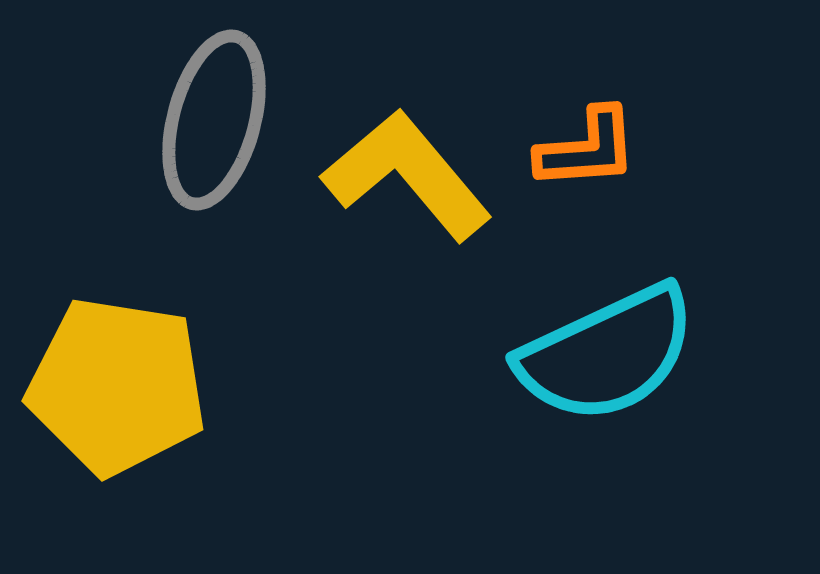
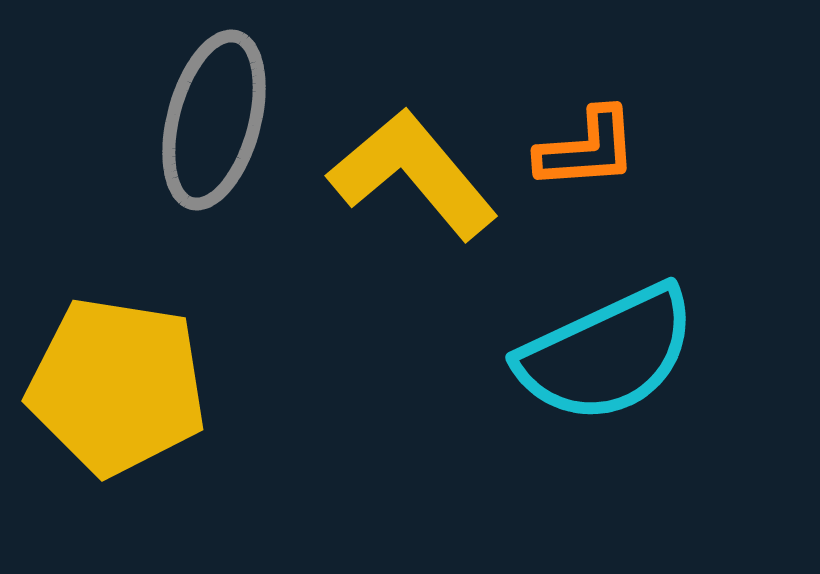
yellow L-shape: moved 6 px right, 1 px up
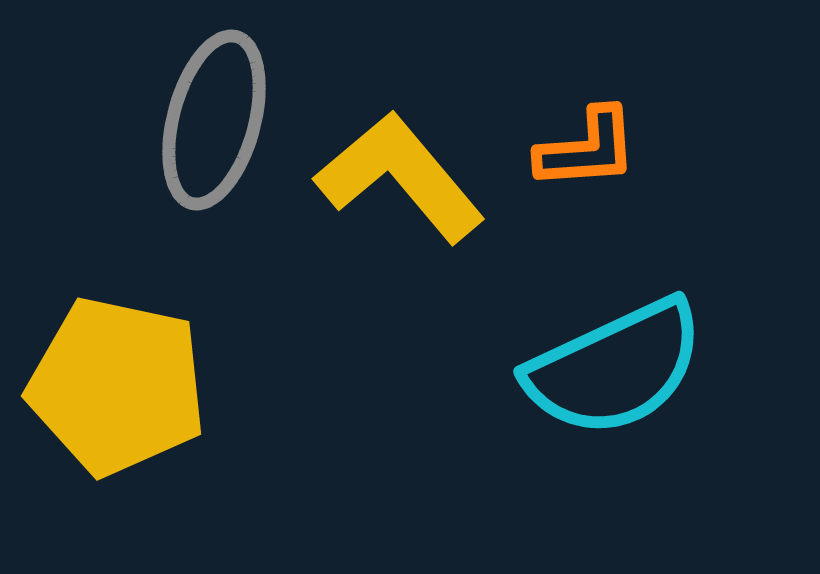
yellow L-shape: moved 13 px left, 3 px down
cyan semicircle: moved 8 px right, 14 px down
yellow pentagon: rotated 3 degrees clockwise
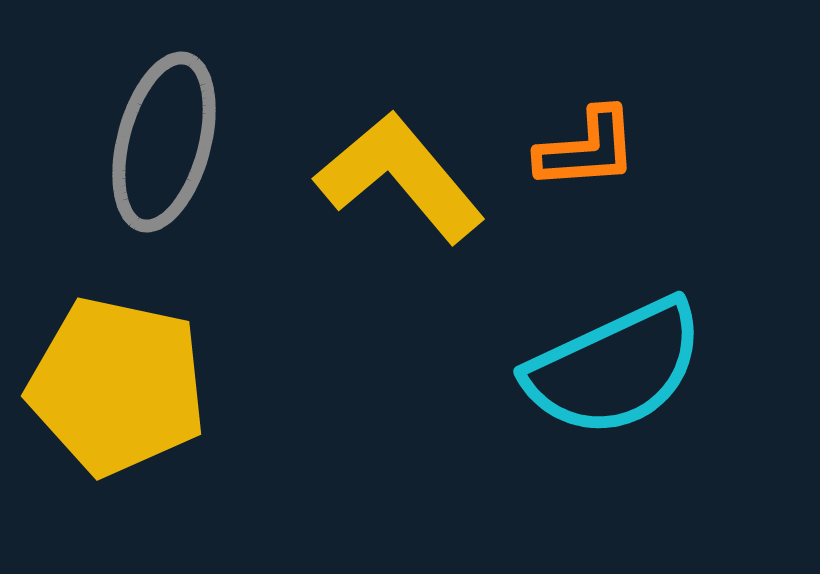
gray ellipse: moved 50 px left, 22 px down
